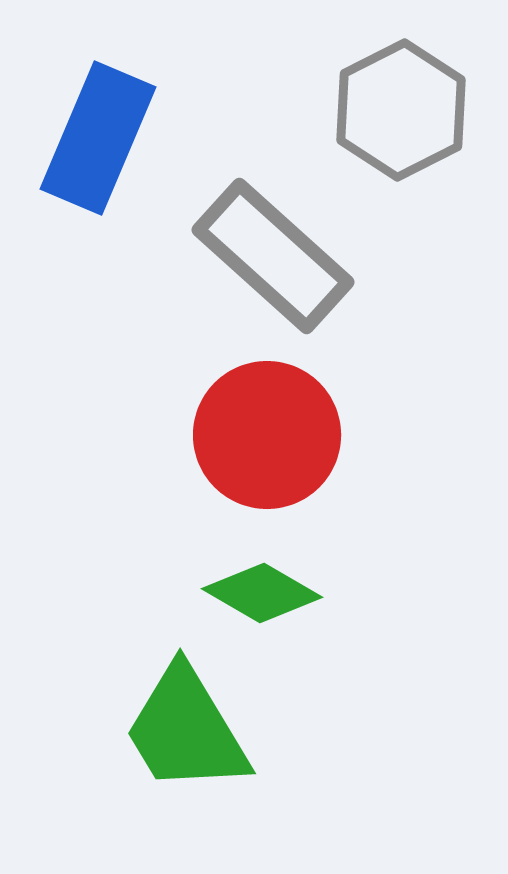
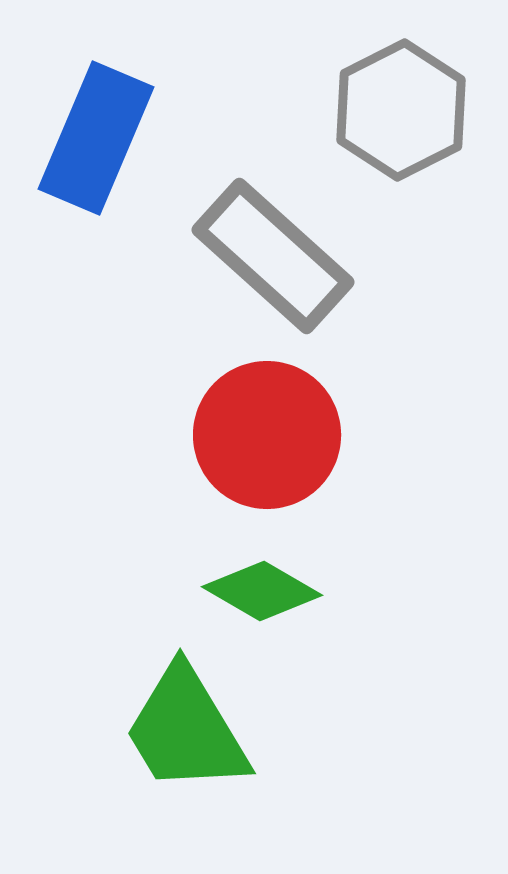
blue rectangle: moved 2 px left
green diamond: moved 2 px up
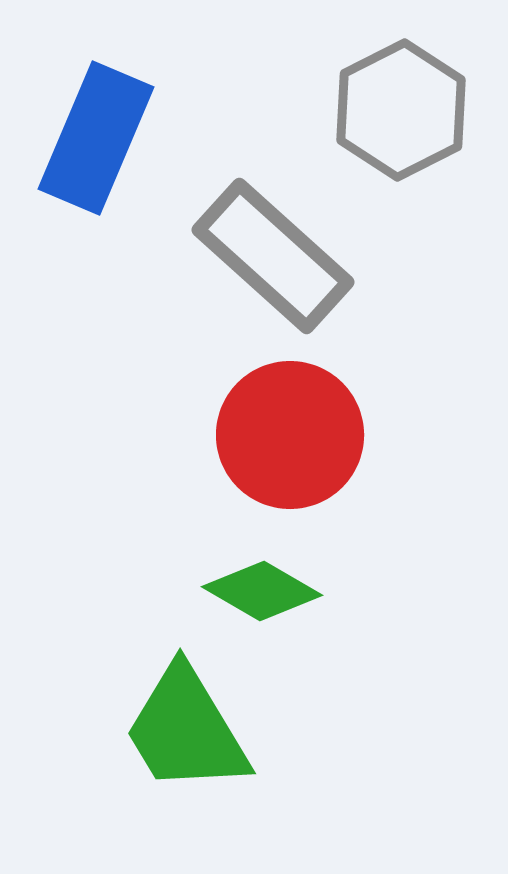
red circle: moved 23 px right
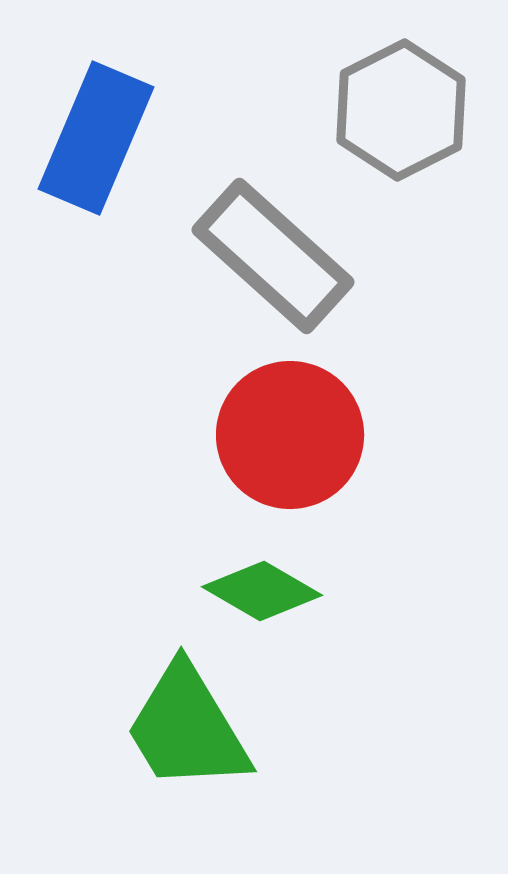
green trapezoid: moved 1 px right, 2 px up
